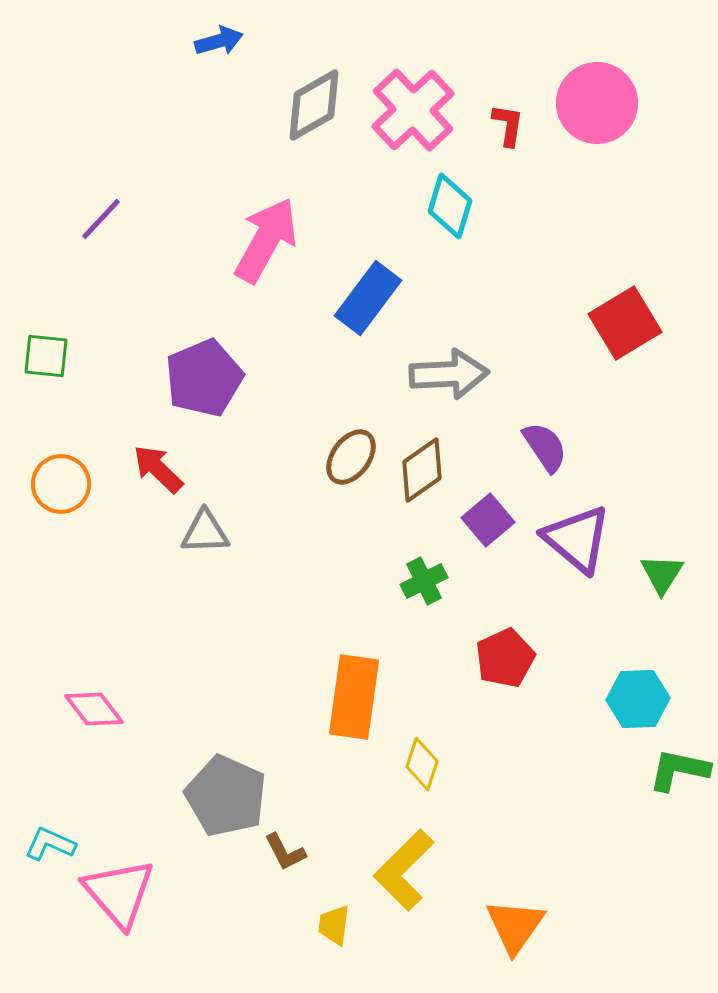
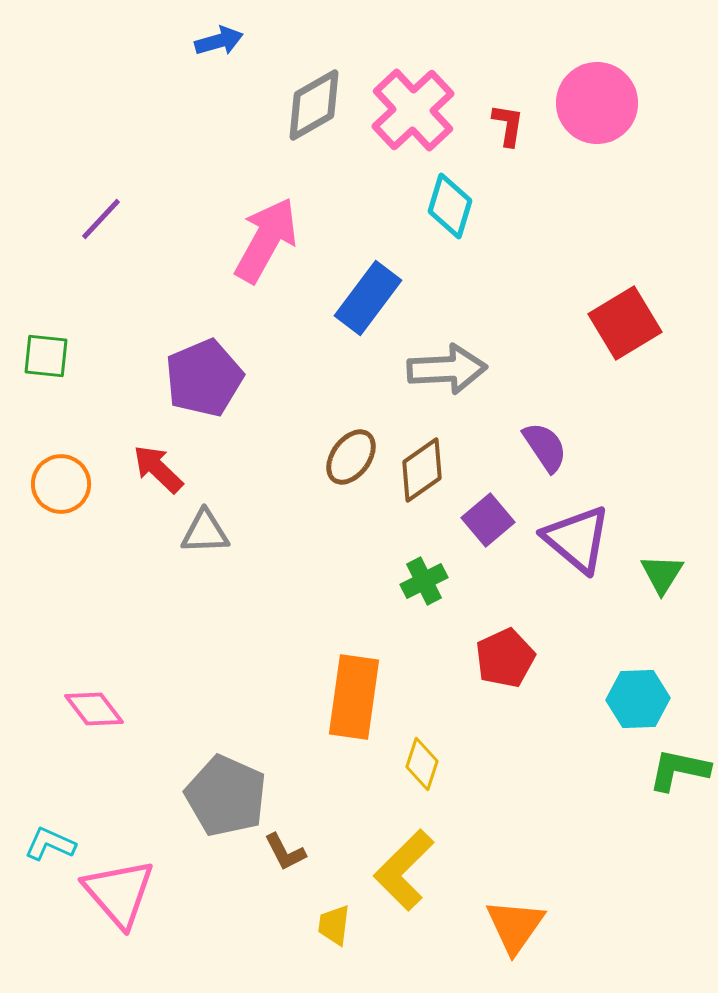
gray arrow: moved 2 px left, 5 px up
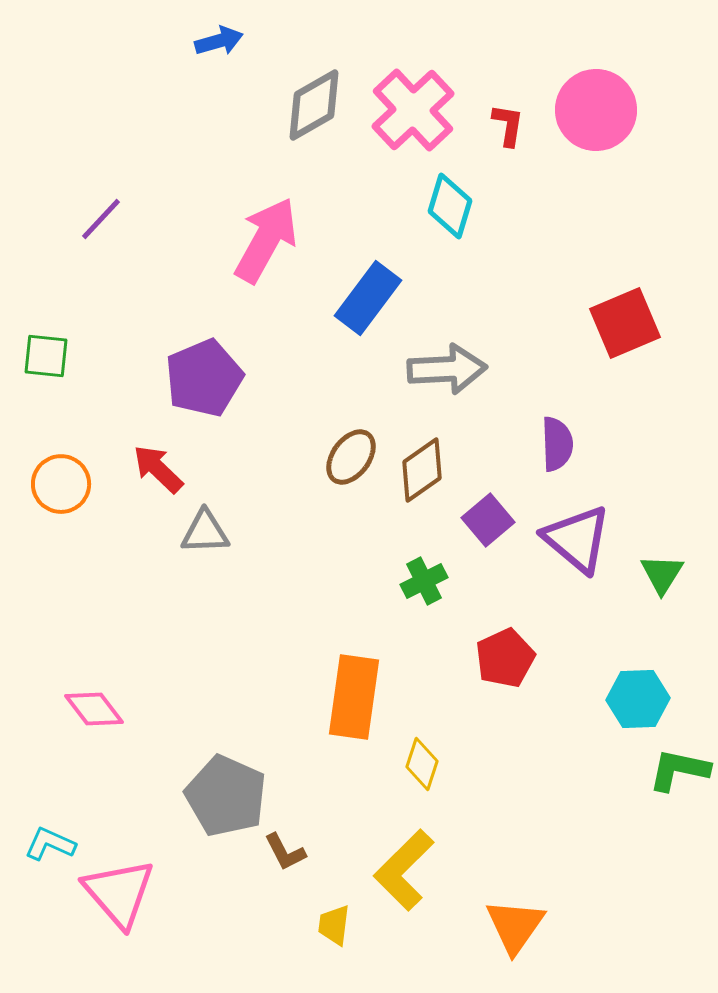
pink circle: moved 1 px left, 7 px down
red square: rotated 8 degrees clockwise
purple semicircle: moved 12 px right, 3 px up; rotated 32 degrees clockwise
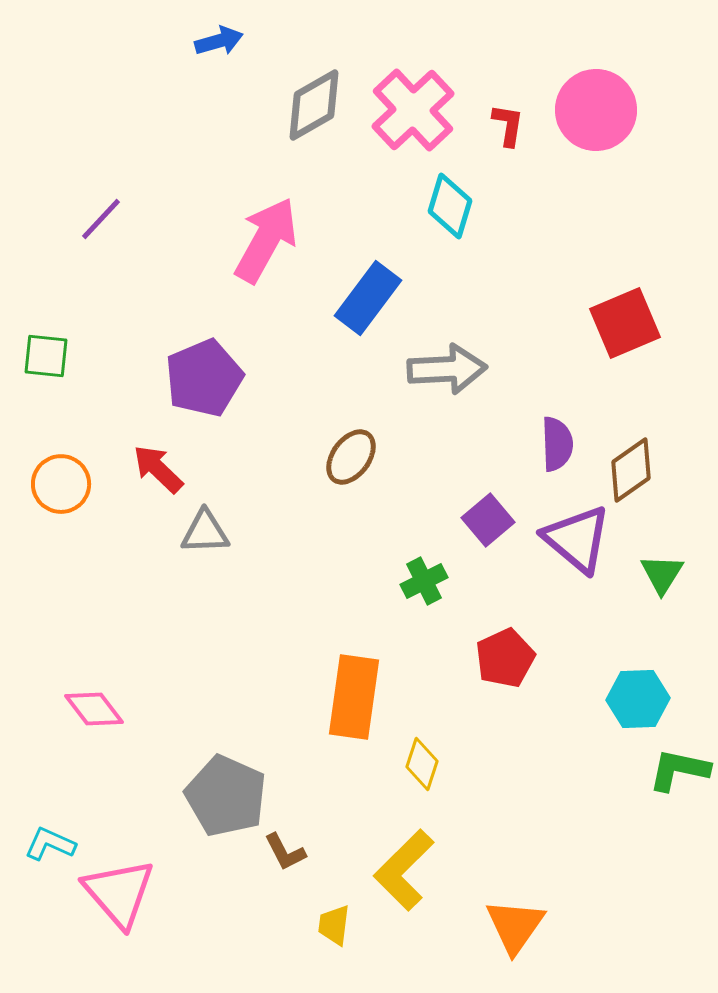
brown diamond: moved 209 px right
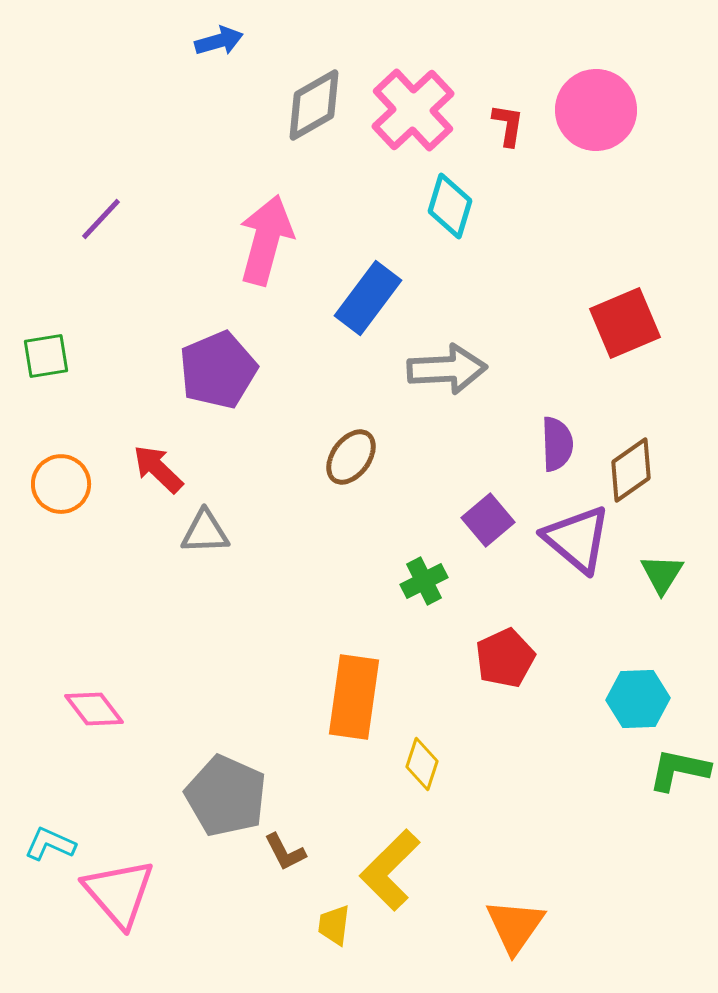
pink arrow: rotated 14 degrees counterclockwise
green square: rotated 15 degrees counterclockwise
purple pentagon: moved 14 px right, 8 px up
yellow L-shape: moved 14 px left
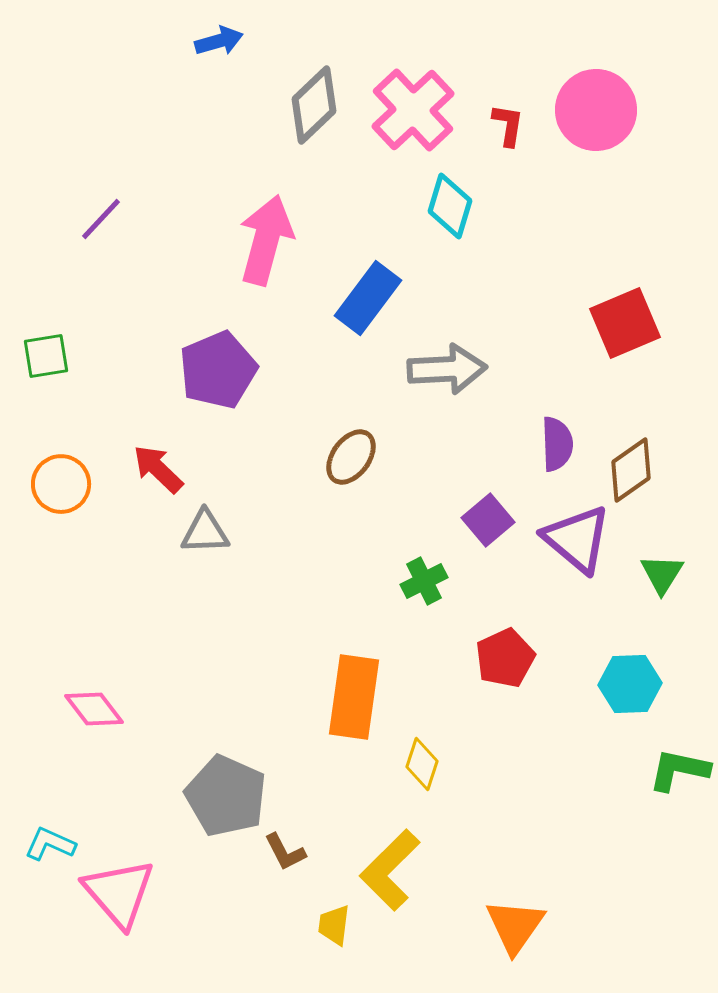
gray diamond: rotated 14 degrees counterclockwise
cyan hexagon: moved 8 px left, 15 px up
